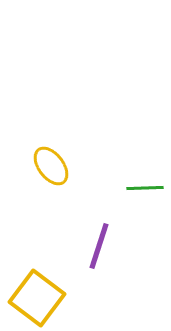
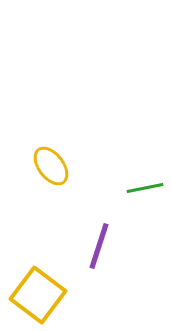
green line: rotated 9 degrees counterclockwise
yellow square: moved 1 px right, 3 px up
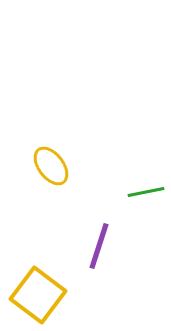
green line: moved 1 px right, 4 px down
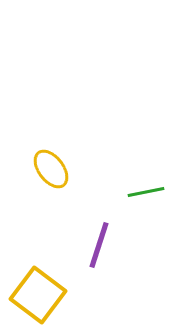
yellow ellipse: moved 3 px down
purple line: moved 1 px up
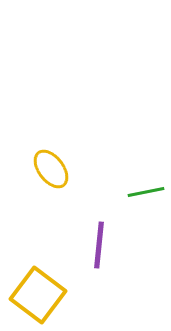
purple line: rotated 12 degrees counterclockwise
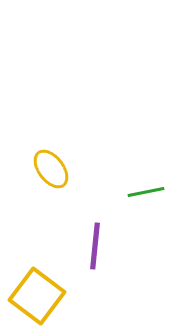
purple line: moved 4 px left, 1 px down
yellow square: moved 1 px left, 1 px down
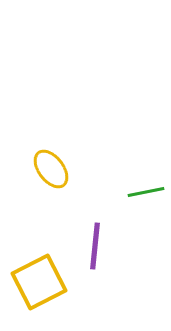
yellow square: moved 2 px right, 14 px up; rotated 26 degrees clockwise
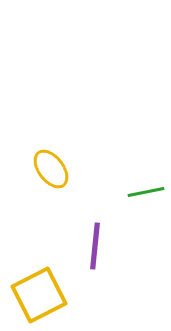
yellow square: moved 13 px down
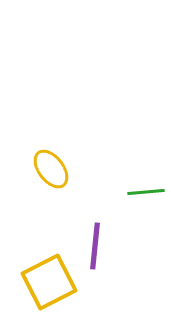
green line: rotated 6 degrees clockwise
yellow square: moved 10 px right, 13 px up
